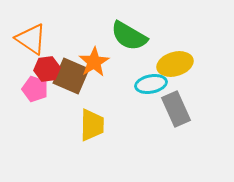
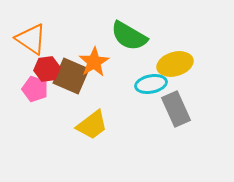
yellow trapezoid: rotated 52 degrees clockwise
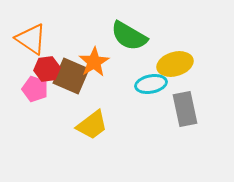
gray rectangle: moved 9 px right; rotated 12 degrees clockwise
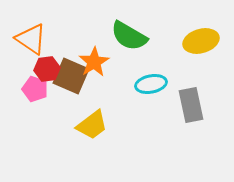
yellow ellipse: moved 26 px right, 23 px up
gray rectangle: moved 6 px right, 4 px up
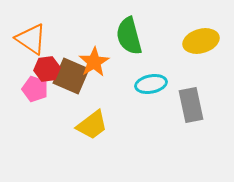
green semicircle: rotated 45 degrees clockwise
